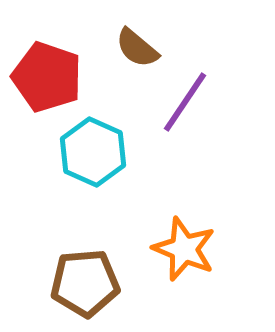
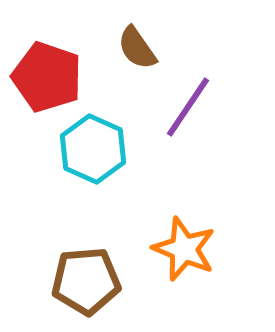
brown semicircle: rotated 15 degrees clockwise
purple line: moved 3 px right, 5 px down
cyan hexagon: moved 3 px up
brown pentagon: moved 1 px right, 2 px up
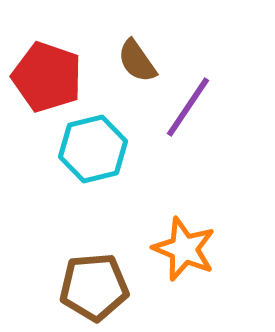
brown semicircle: moved 13 px down
cyan hexagon: rotated 22 degrees clockwise
brown pentagon: moved 8 px right, 6 px down
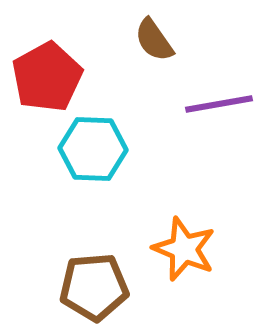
brown semicircle: moved 17 px right, 21 px up
red pentagon: rotated 24 degrees clockwise
purple line: moved 31 px right, 3 px up; rotated 46 degrees clockwise
cyan hexagon: rotated 16 degrees clockwise
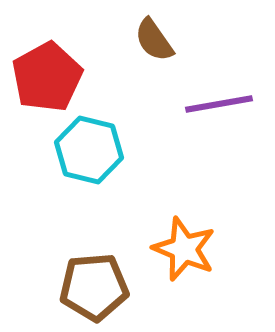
cyan hexagon: moved 4 px left, 1 px down; rotated 12 degrees clockwise
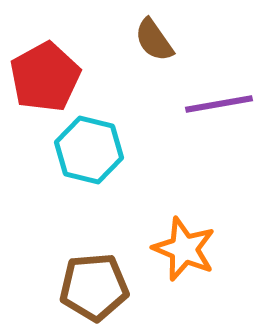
red pentagon: moved 2 px left
